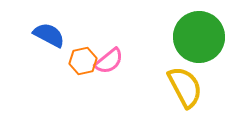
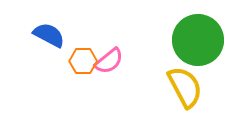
green circle: moved 1 px left, 3 px down
orange hexagon: rotated 12 degrees clockwise
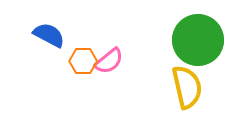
yellow semicircle: moved 2 px right; rotated 15 degrees clockwise
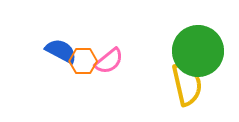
blue semicircle: moved 12 px right, 16 px down
green circle: moved 11 px down
yellow semicircle: moved 3 px up
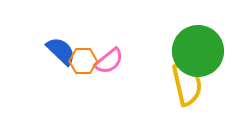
blue semicircle: rotated 16 degrees clockwise
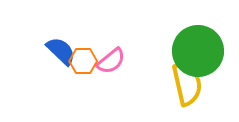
pink semicircle: moved 2 px right
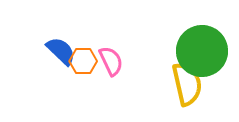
green circle: moved 4 px right
pink semicircle: rotated 76 degrees counterclockwise
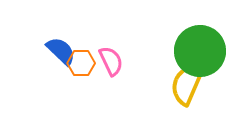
green circle: moved 2 px left
orange hexagon: moved 2 px left, 2 px down
yellow semicircle: rotated 144 degrees counterclockwise
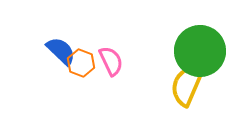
orange hexagon: rotated 20 degrees clockwise
yellow semicircle: moved 1 px down
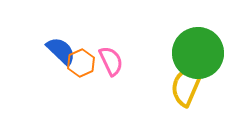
green circle: moved 2 px left, 2 px down
orange hexagon: rotated 16 degrees clockwise
